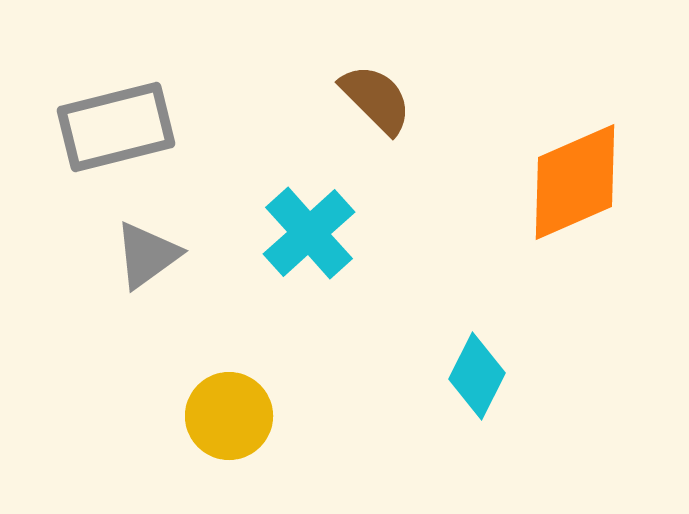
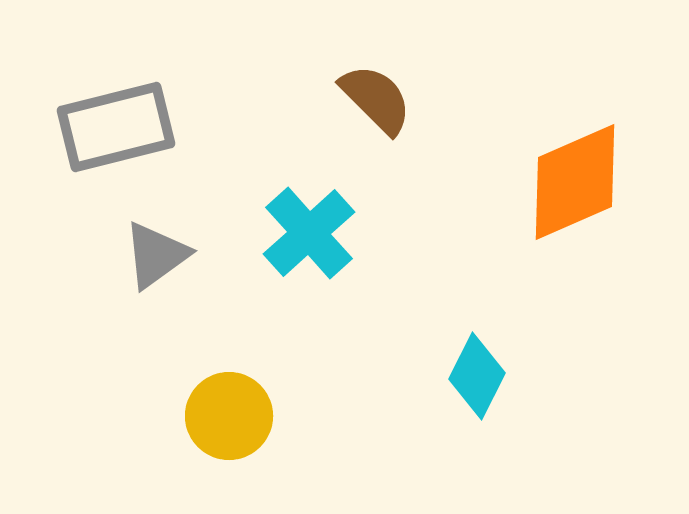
gray triangle: moved 9 px right
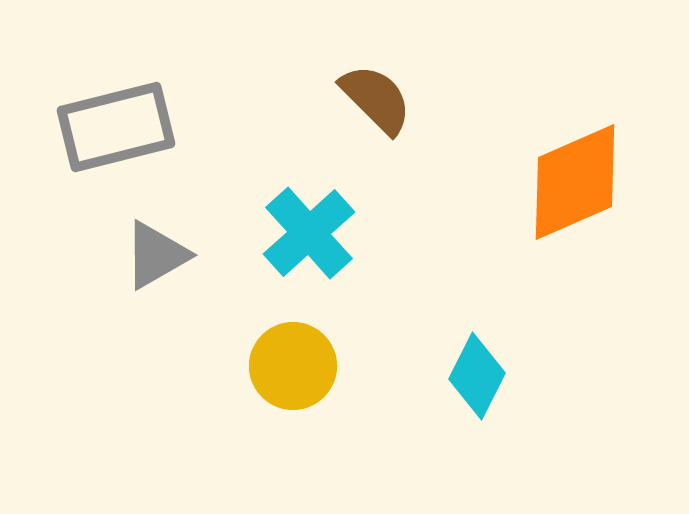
gray triangle: rotated 6 degrees clockwise
yellow circle: moved 64 px right, 50 px up
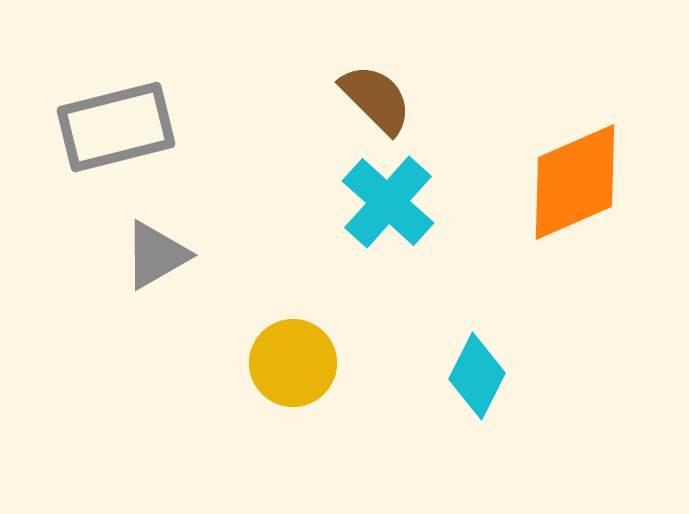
cyan cross: moved 79 px right, 31 px up; rotated 6 degrees counterclockwise
yellow circle: moved 3 px up
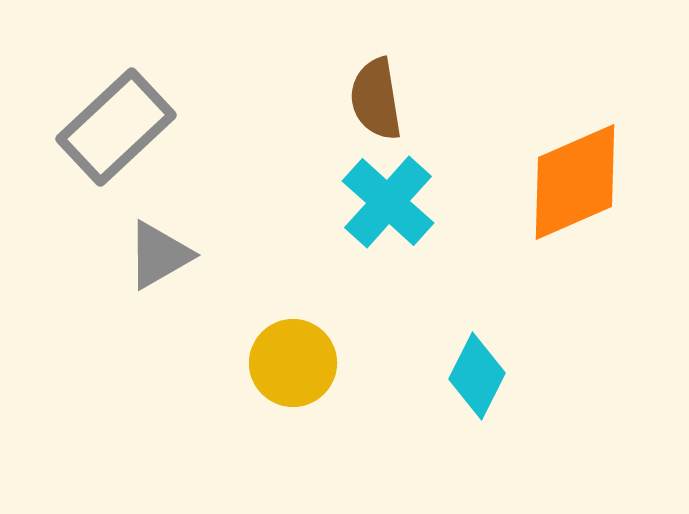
brown semicircle: rotated 144 degrees counterclockwise
gray rectangle: rotated 29 degrees counterclockwise
gray triangle: moved 3 px right
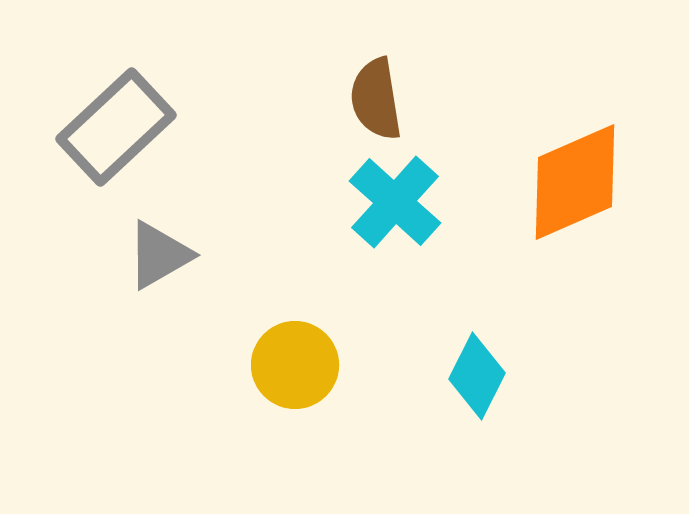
cyan cross: moved 7 px right
yellow circle: moved 2 px right, 2 px down
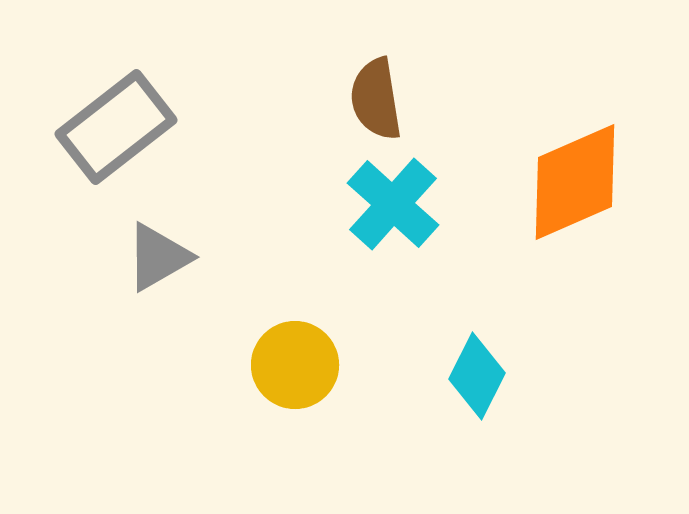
gray rectangle: rotated 5 degrees clockwise
cyan cross: moved 2 px left, 2 px down
gray triangle: moved 1 px left, 2 px down
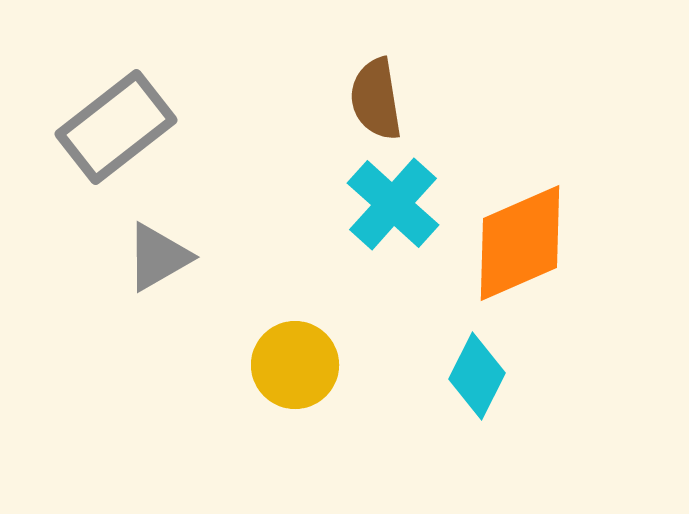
orange diamond: moved 55 px left, 61 px down
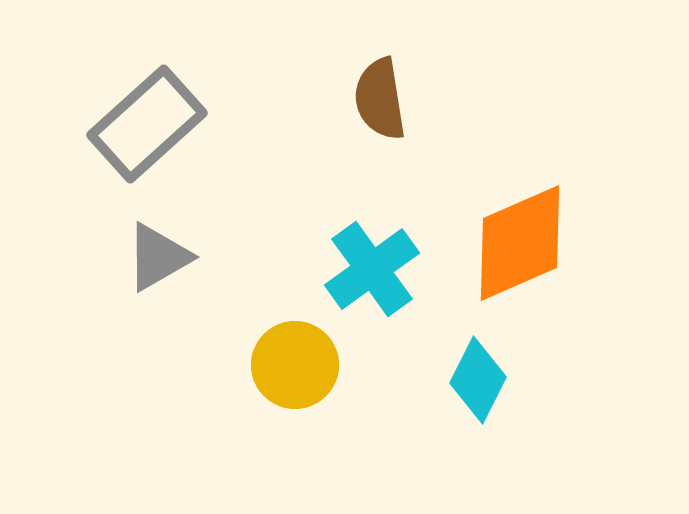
brown semicircle: moved 4 px right
gray rectangle: moved 31 px right, 3 px up; rotated 4 degrees counterclockwise
cyan cross: moved 21 px left, 65 px down; rotated 12 degrees clockwise
cyan diamond: moved 1 px right, 4 px down
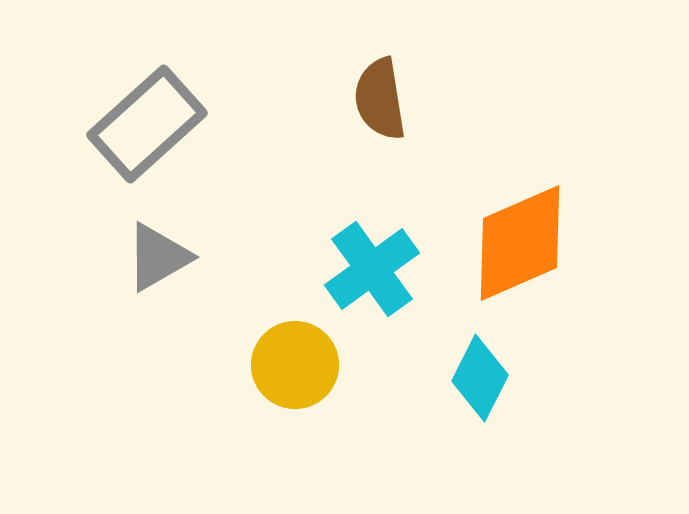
cyan diamond: moved 2 px right, 2 px up
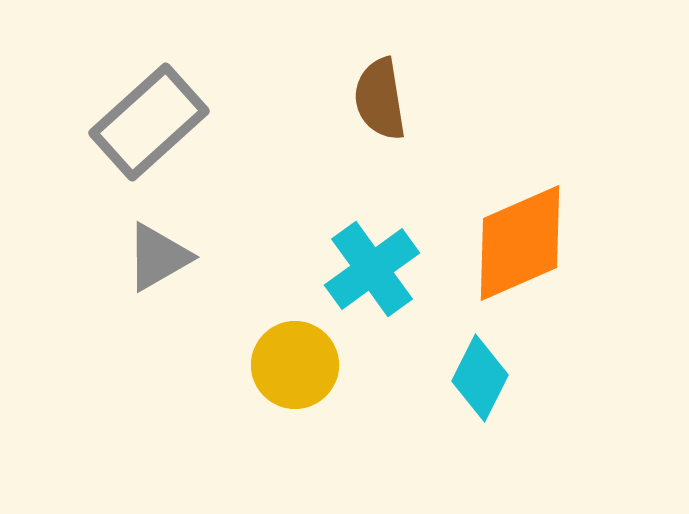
gray rectangle: moved 2 px right, 2 px up
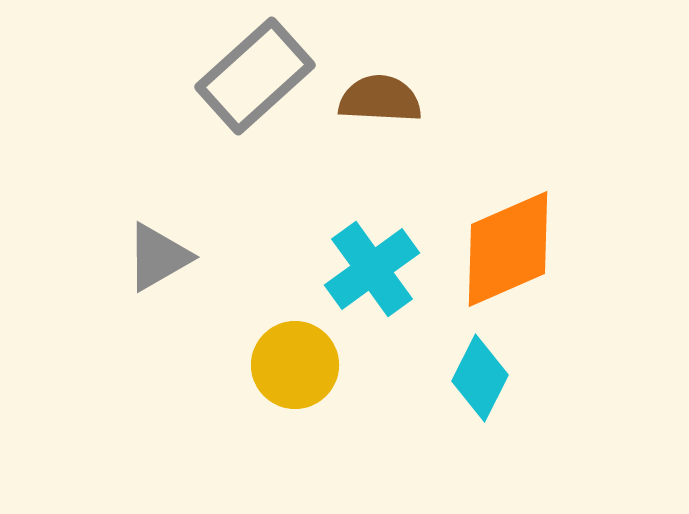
brown semicircle: rotated 102 degrees clockwise
gray rectangle: moved 106 px right, 46 px up
orange diamond: moved 12 px left, 6 px down
